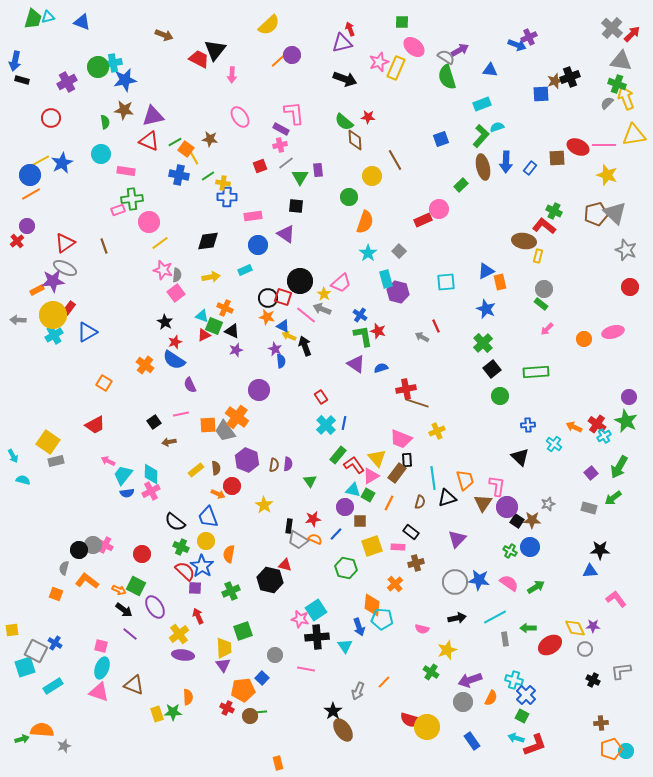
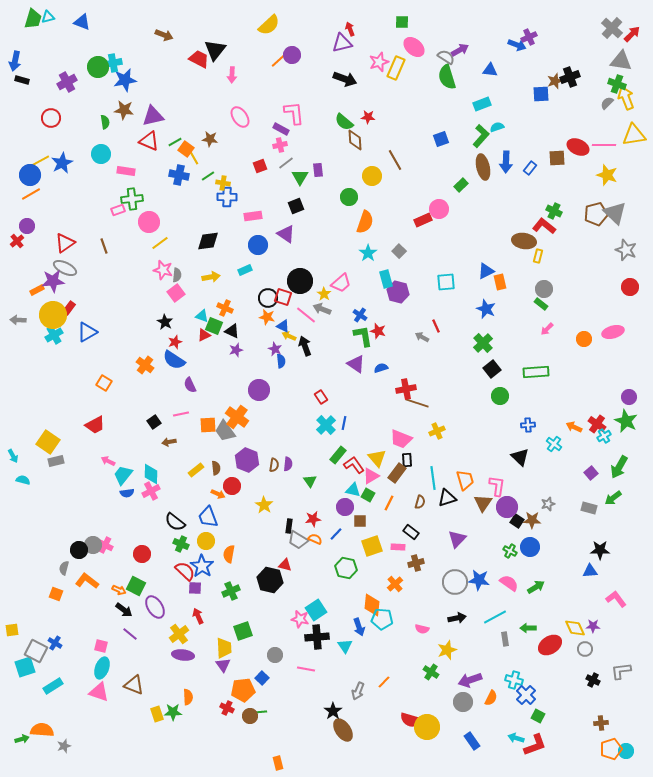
black square at (296, 206): rotated 28 degrees counterclockwise
green cross at (181, 547): moved 3 px up
green square at (522, 716): moved 16 px right
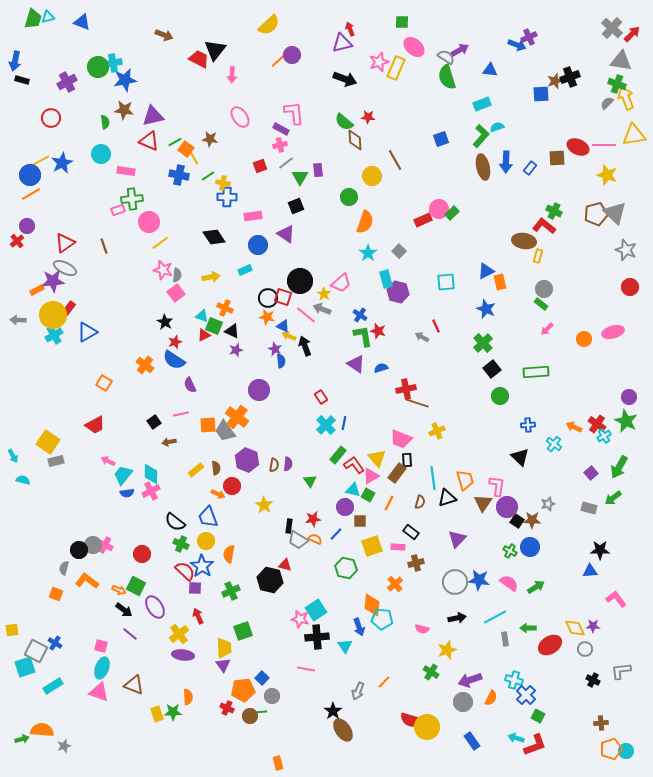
green rectangle at (461, 185): moved 9 px left, 28 px down
black diamond at (208, 241): moved 6 px right, 4 px up; rotated 65 degrees clockwise
gray circle at (275, 655): moved 3 px left, 41 px down
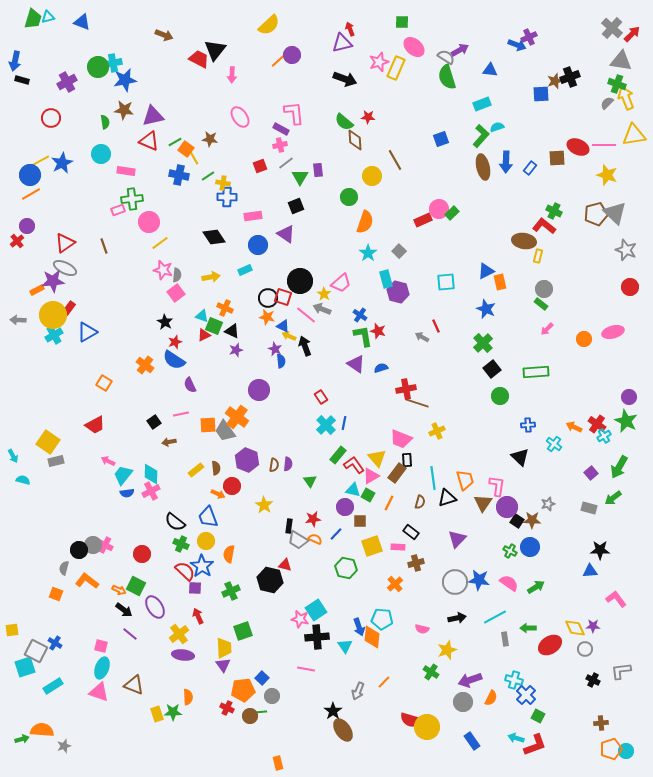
orange diamond at (372, 605): moved 32 px down
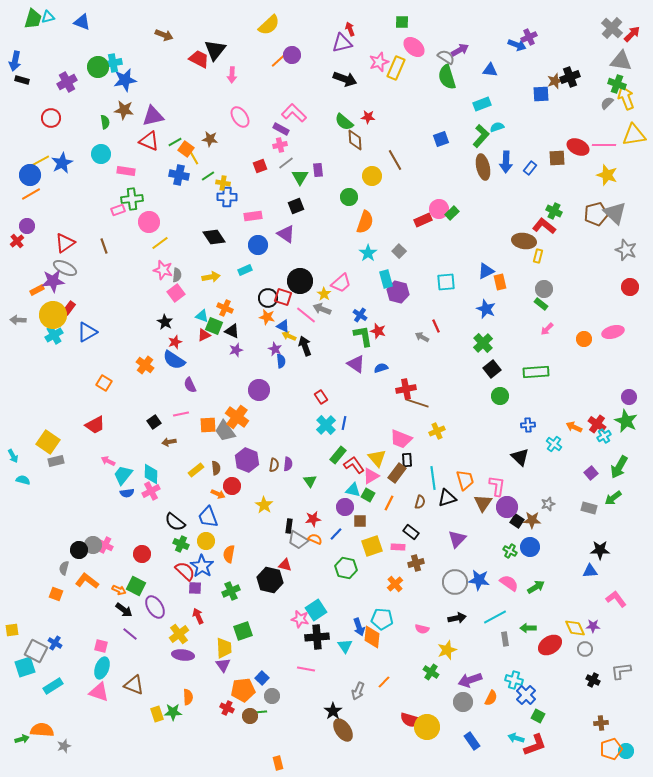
pink L-shape at (294, 113): rotated 40 degrees counterclockwise
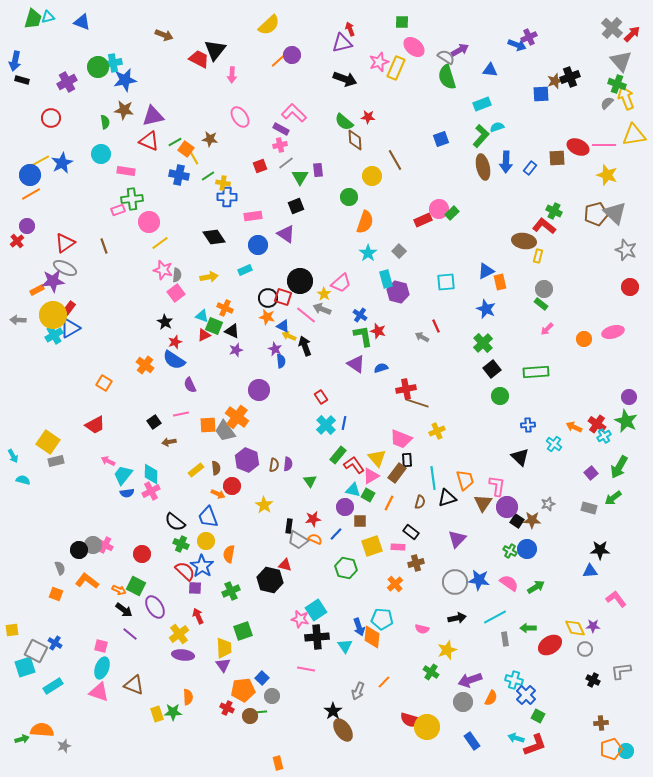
gray triangle at (621, 61): rotated 40 degrees clockwise
yellow arrow at (211, 277): moved 2 px left
blue triangle at (87, 332): moved 17 px left, 4 px up
blue circle at (530, 547): moved 3 px left, 2 px down
gray semicircle at (64, 568): moved 4 px left; rotated 144 degrees clockwise
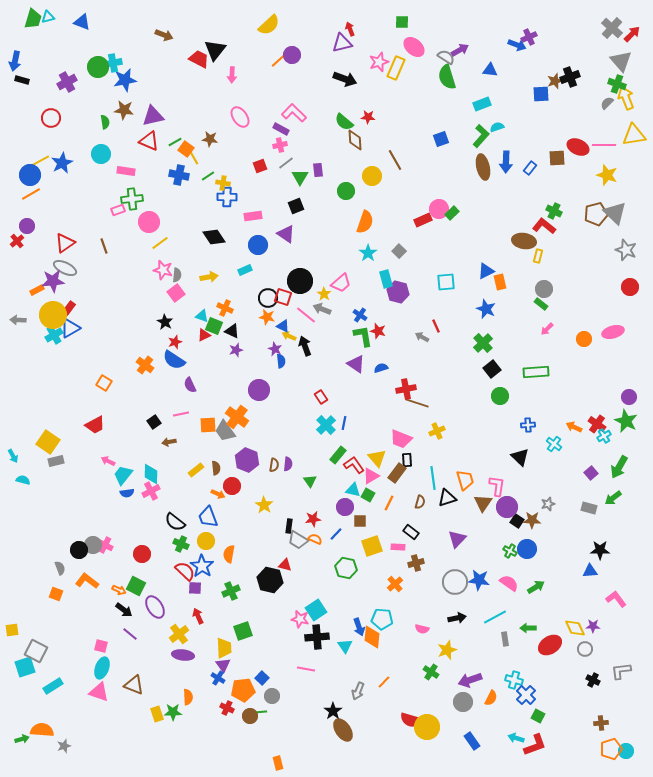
green circle at (349, 197): moved 3 px left, 6 px up
blue cross at (55, 643): moved 163 px right, 35 px down
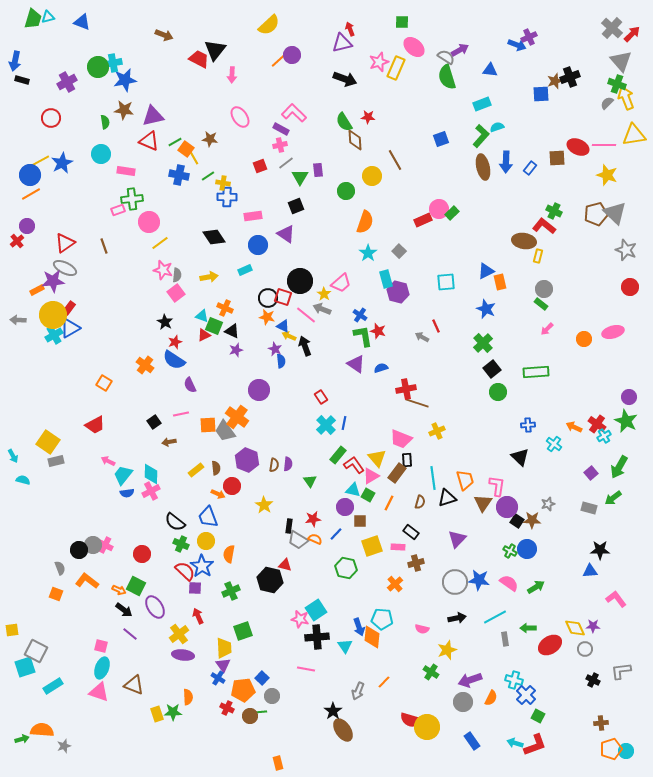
green semicircle at (344, 122): rotated 18 degrees clockwise
green circle at (500, 396): moved 2 px left, 4 px up
cyan arrow at (516, 738): moved 1 px left, 5 px down
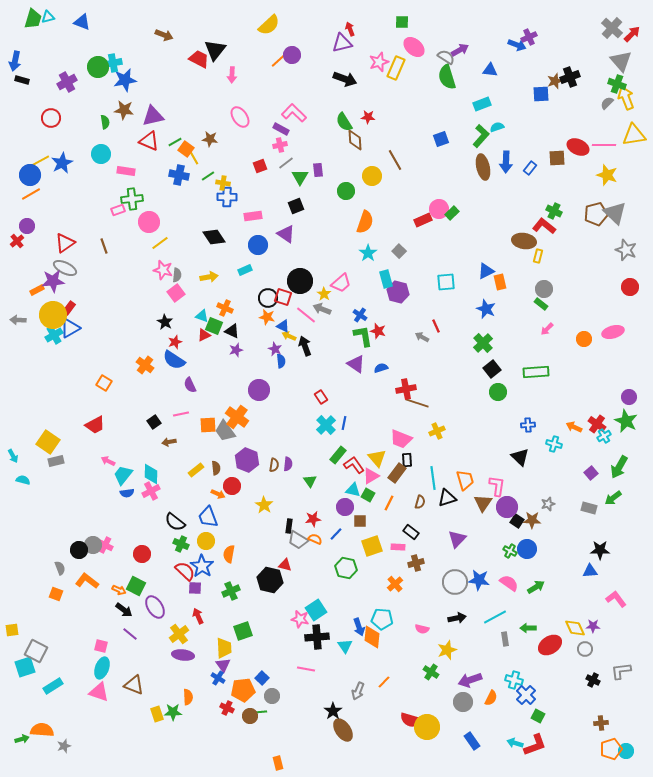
cyan cross at (554, 444): rotated 21 degrees counterclockwise
